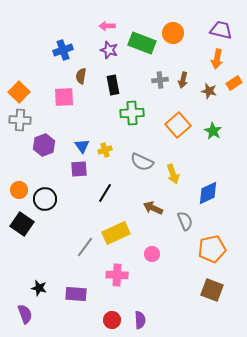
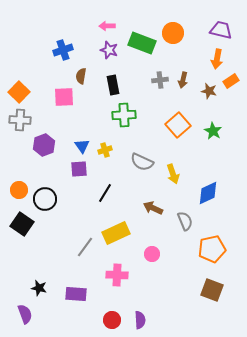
orange rectangle at (234, 83): moved 3 px left, 2 px up
green cross at (132, 113): moved 8 px left, 2 px down
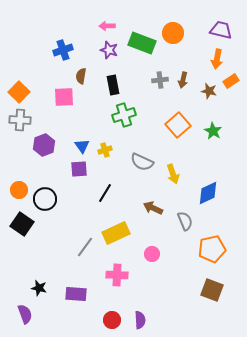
green cross at (124, 115): rotated 15 degrees counterclockwise
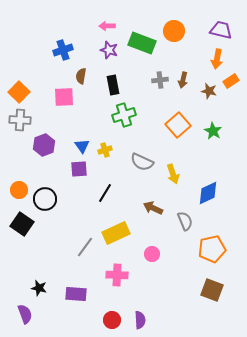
orange circle at (173, 33): moved 1 px right, 2 px up
